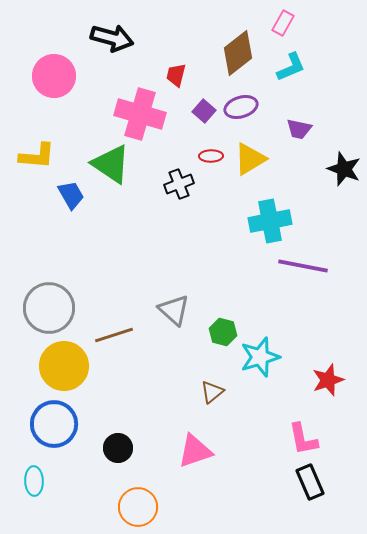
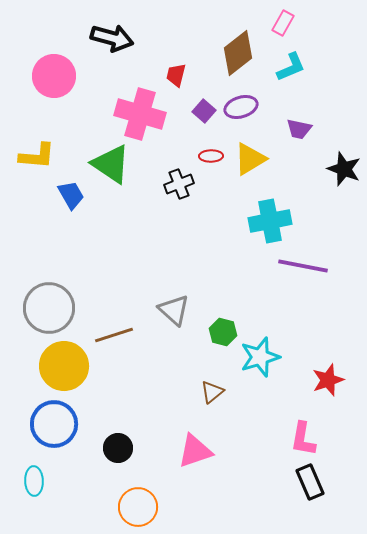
pink L-shape: rotated 21 degrees clockwise
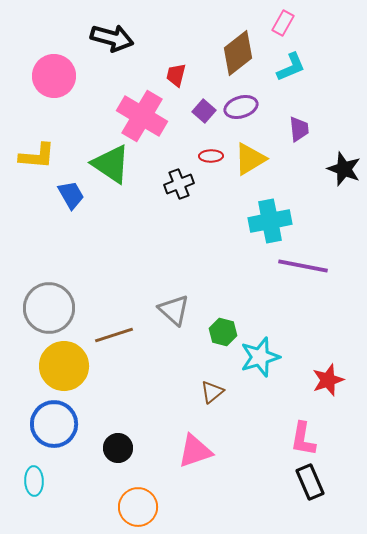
pink cross: moved 2 px right, 2 px down; rotated 15 degrees clockwise
purple trapezoid: rotated 108 degrees counterclockwise
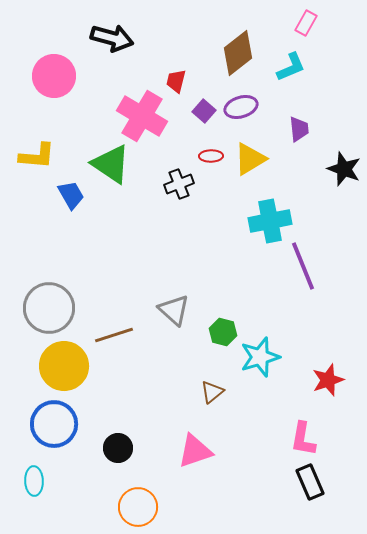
pink rectangle: moved 23 px right
red trapezoid: moved 6 px down
purple line: rotated 57 degrees clockwise
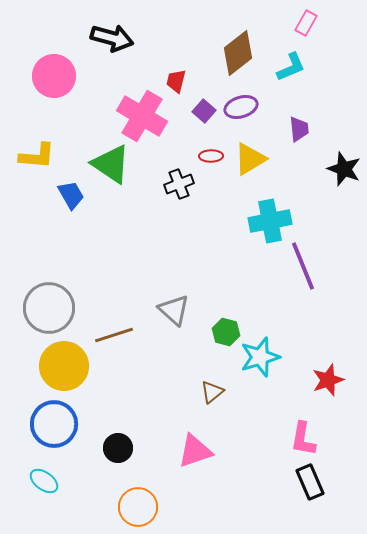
green hexagon: moved 3 px right
cyan ellipse: moved 10 px right; rotated 52 degrees counterclockwise
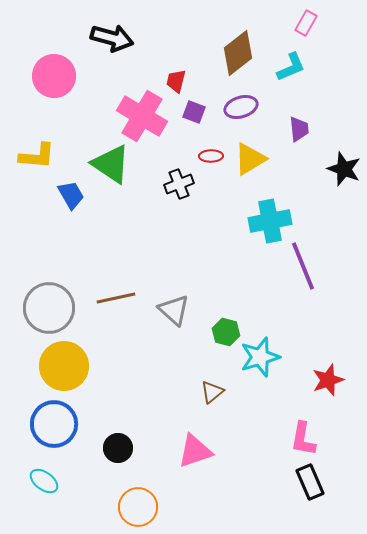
purple square: moved 10 px left, 1 px down; rotated 20 degrees counterclockwise
brown line: moved 2 px right, 37 px up; rotated 6 degrees clockwise
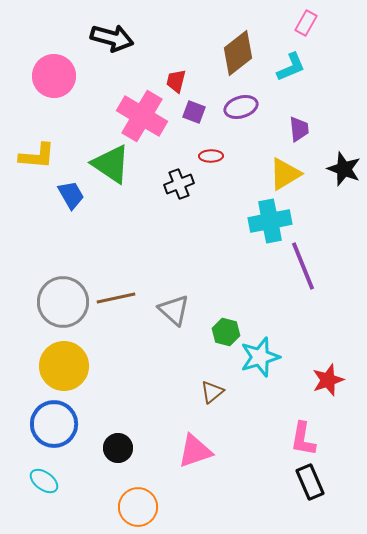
yellow triangle: moved 35 px right, 15 px down
gray circle: moved 14 px right, 6 px up
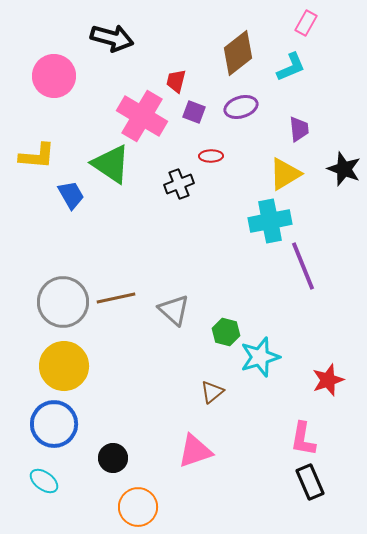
black circle: moved 5 px left, 10 px down
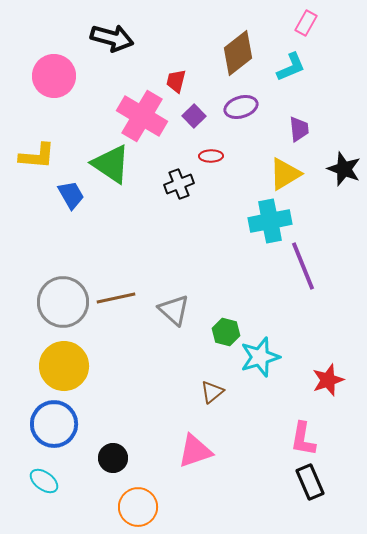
purple square: moved 4 px down; rotated 25 degrees clockwise
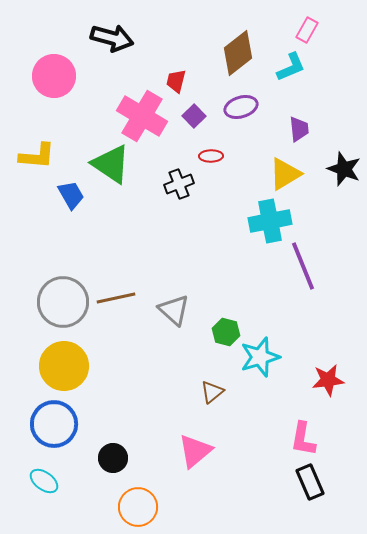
pink rectangle: moved 1 px right, 7 px down
red star: rotated 12 degrees clockwise
pink triangle: rotated 21 degrees counterclockwise
